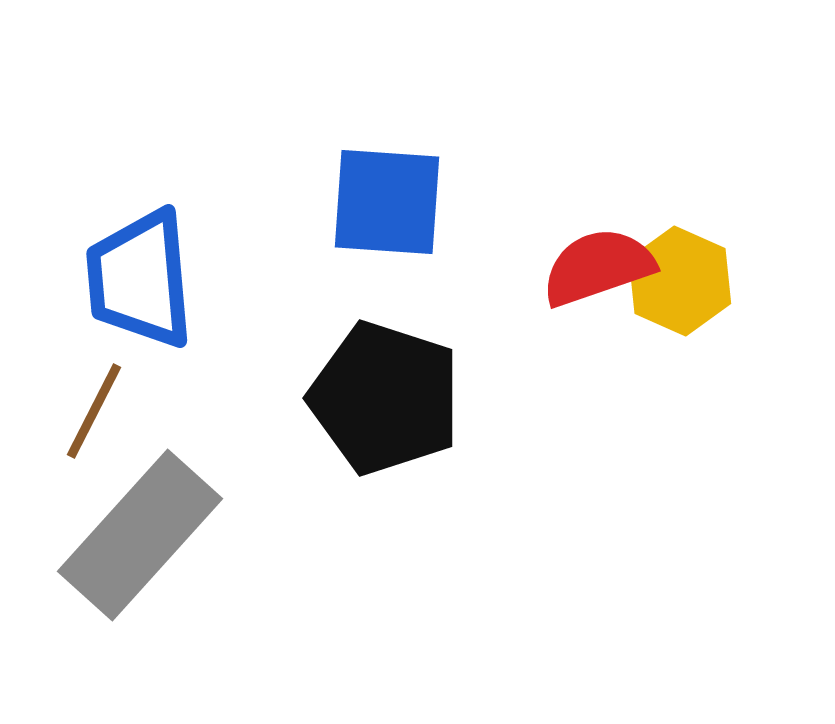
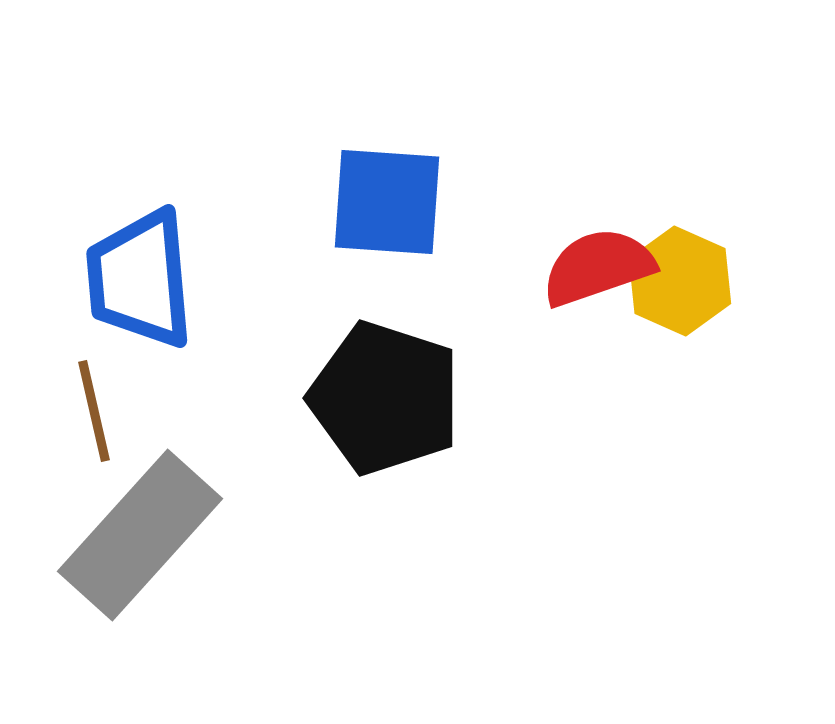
brown line: rotated 40 degrees counterclockwise
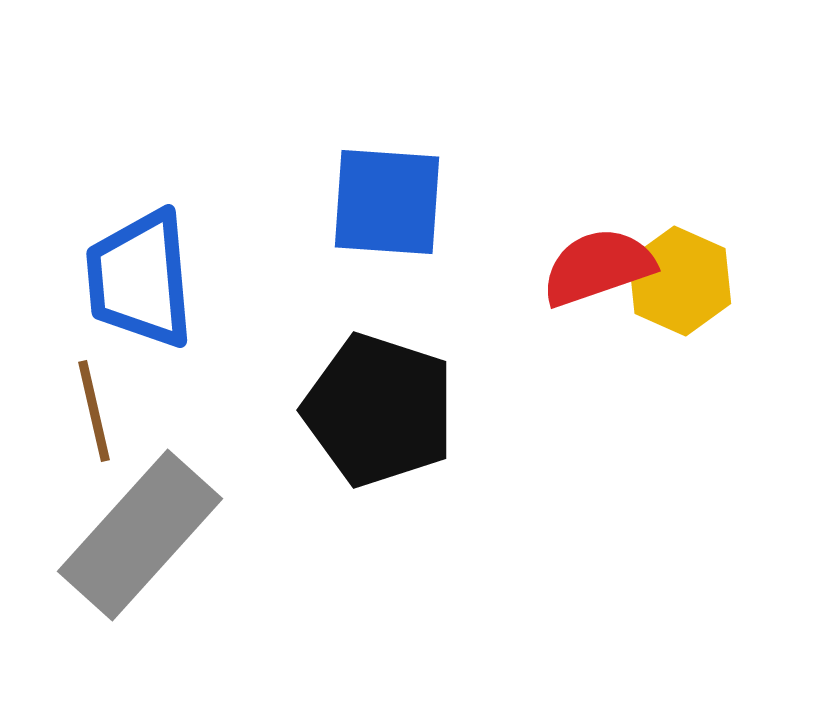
black pentagon: moved 6 px left, 12 px down
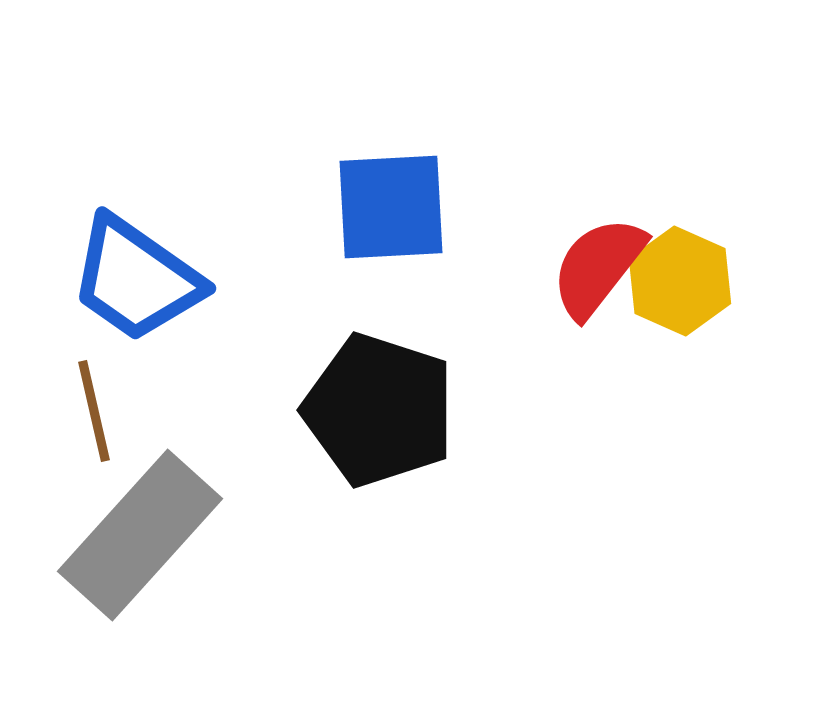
blue square: moved 4 px right, 5 px down; rotated 7 degrees counterclockwise
red semicircle: rotated 33 degrees counterclockwise
blue trapezoid: moved 4 px left; rotated 50 degrees counterclockwise
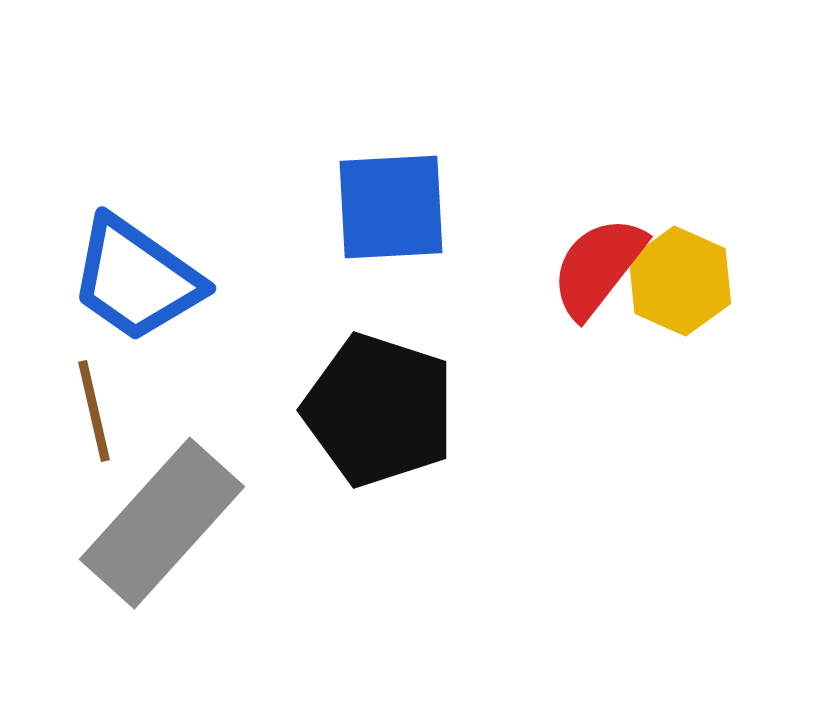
gray rectangle: moved 22 px right, 12 px up
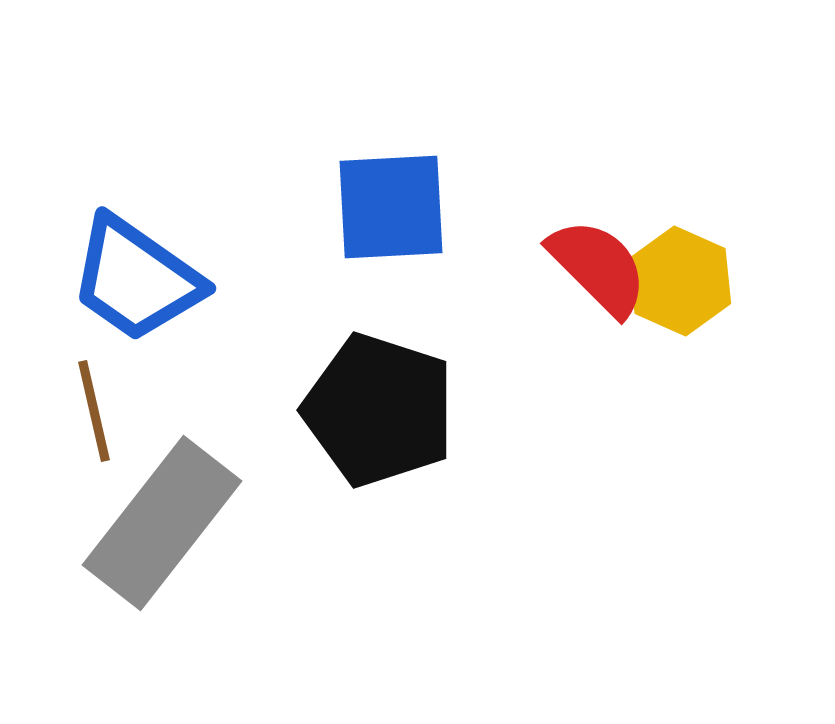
red semicircle: rotated 97 degrees clockwise
gray rectangle: rotated 4 degrees counterclockwise
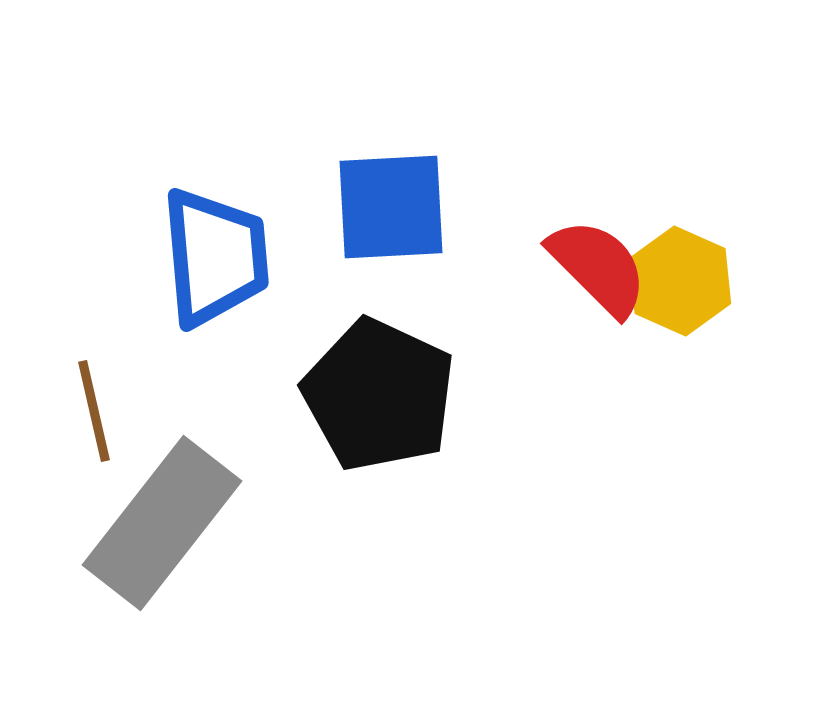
blue trapezoid: moved 79 px right, 22 px up; rotated 130 degrees counterclockwise
black pentagon: moved 15 px up; rotated 7 degrees clockwise
